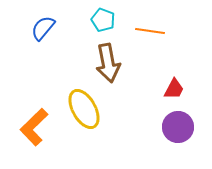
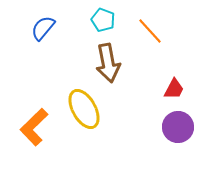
orange line: rotated 40 degrees clockwise
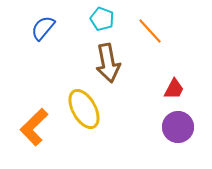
cyan pentagon: moved 1 px left, 1 px up
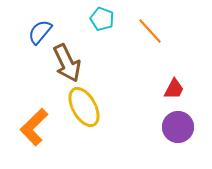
blue semicircle: moved 3 px left, 4 px down
brown arrow: moved 41 px left; rotated 15 degrees counterclockwise
yellow ellipse: moved 2 px up
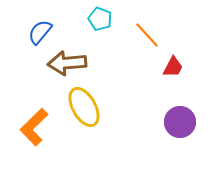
cyan pentagon: moved 2 px left
orange line: moved 3 px left, 4 px down
brown arrow: rotated 111 degrees clockwise
red trapezoid: moved 1 px left, 22 px up
purple circle: moved 2 px right, 5 px up
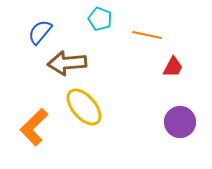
orange line: rotated 36 degrees counterclockwise
yellow ellipse: rotated 12 degrees counterclockwise
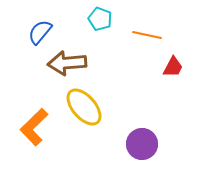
purple circle: moved 38 px left, 22 px down
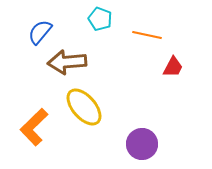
brown arrow: moved 1 px up
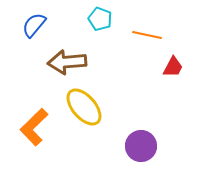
blue semicircle: moved 6 px left, 7 px up
purple circle: moved 1 px left, 2 px down
